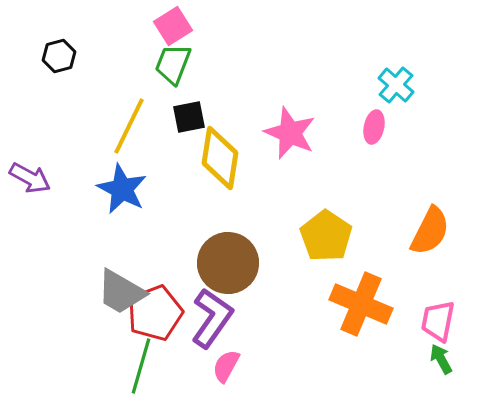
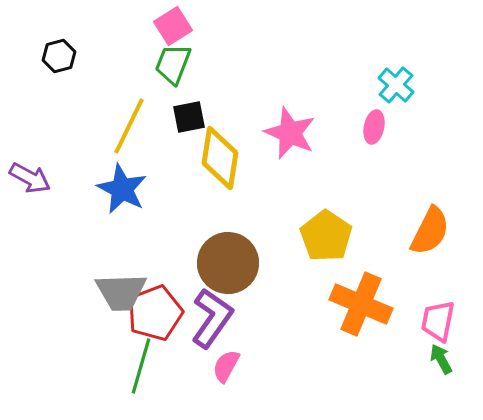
gray trapezoid: rotated 32 degrees counterclockwise
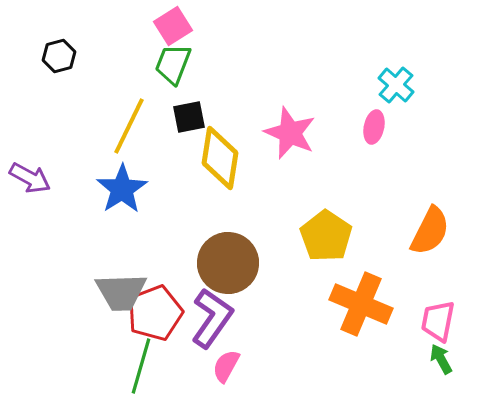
blue star: rotated 12 degrees clockwise
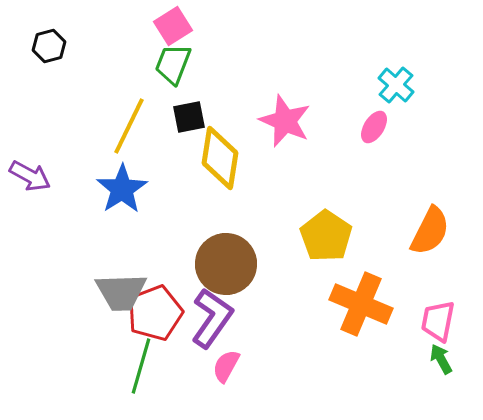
black hexagon: moved 10 px left, 10 px up
pink ellipse: rotated 20 degrees clockwise
pink star: moved 5 px left, 12 px up
purple arrow: moved 2 px up
brown circle: moved 2 px left, 1 px down
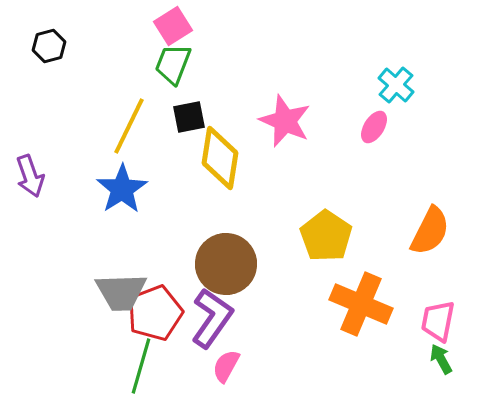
purple arrow: rotated 42 degrees clockwise
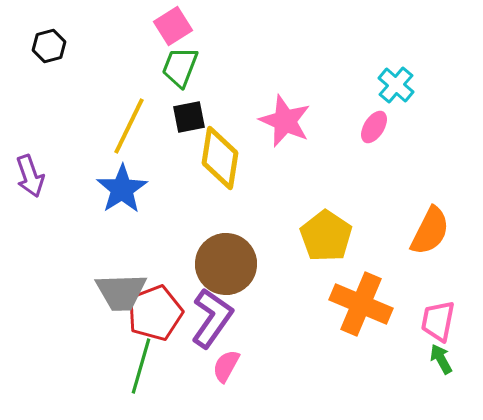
green trapezoid: moved 7 px right, 3 px down
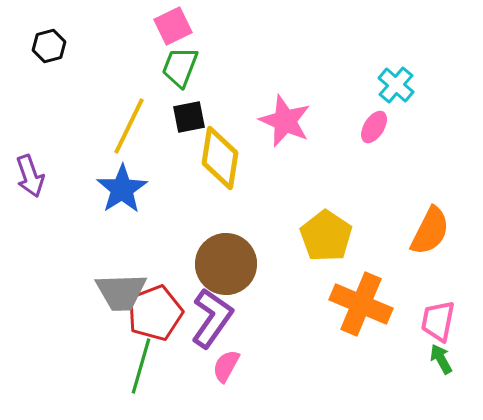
pink square: rotated 6 degrees clockwise
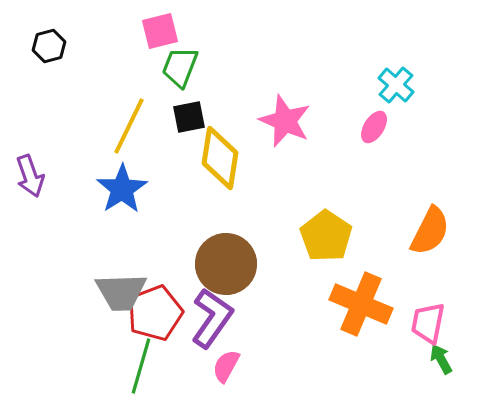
pink square: moved 13 px left, 5 px down; rotated 12 degrees clockwise
pink trapezoid: moved 10 px left, 2 px down
